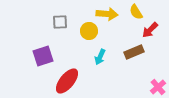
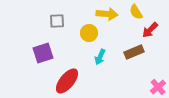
gray square: moved 3 px left, 1 px up
yellow circle: moved 2 px down
purple square: moved 3 px up
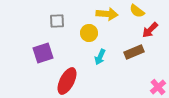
yellow semicircle: moved 1 px right, 1 px up; rotated 21 degrees counterclockwise
red ellipse: rotated 12 degrees counterclockwise
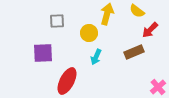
yellow arrow: rotated 80 degrees counterclockwise
purple square: rotated 15 degrees clockwise
cyan arrow: moved 4 px left
